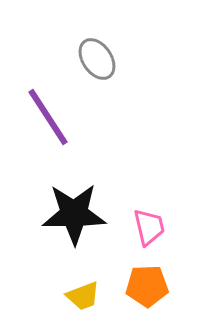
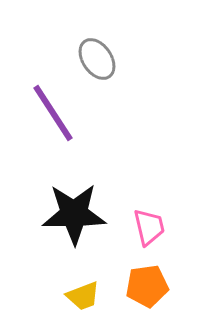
purple line: moved 5 px right, 4 px up
orange pentagon: rotated 6 degrees counterclockwise
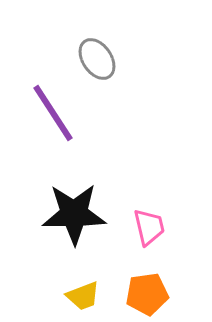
orange pentagon: moved 8 px down
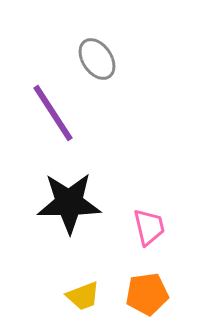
black star: moved 5 px left, 11 px up
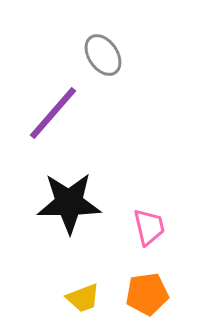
gray ellipse: moved 6 px right, 4 px up
purple line: rotated 74 degrees clockwise
yellow trapezoid: moved 2 px down
